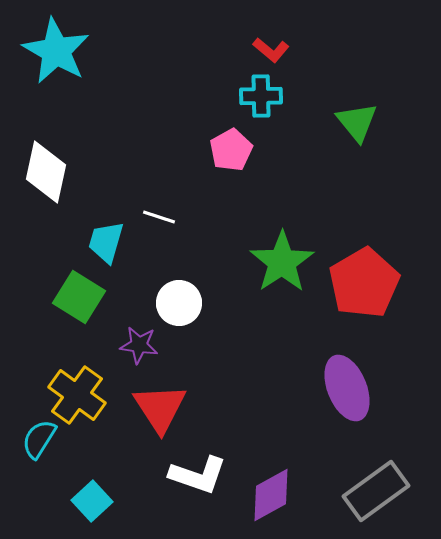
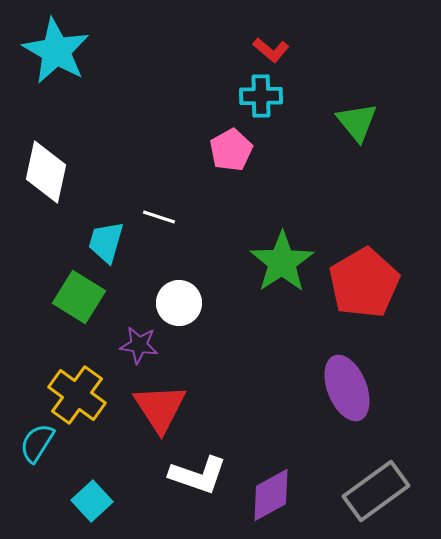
cyan semicircle: moved 2 px left, 4 px down
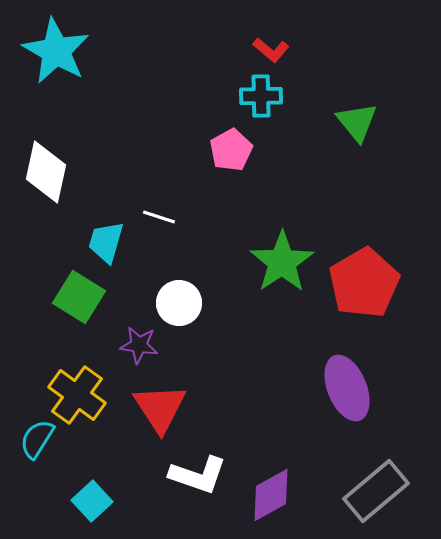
cyan semicircle: moved 4 px up
gray rectangle: rotated 4 degrees counterclockwise
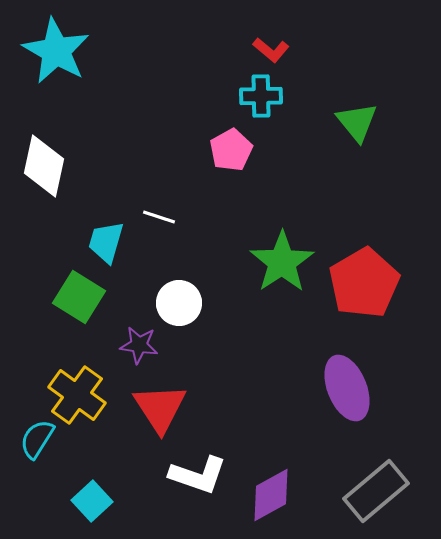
white diamond: moved 2 px left, 6 px up
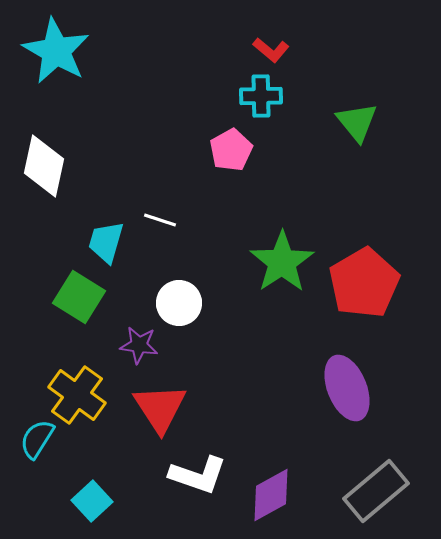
white line: moved 1 px right, 3 px down
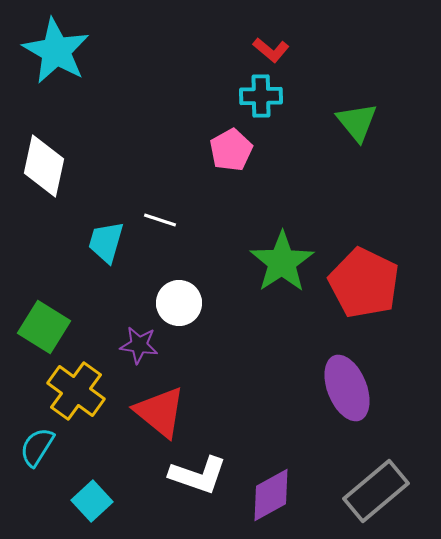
red pentagon: rotated 16 degrees counterclockwise
green square: moved 35 px left, 30 px down
yellow cross: moved 1 px left, 4 px up
red triangle: moved 4 px down; rotated 18 degrees counterclockwise
cyan semicircle: moved 8 px down
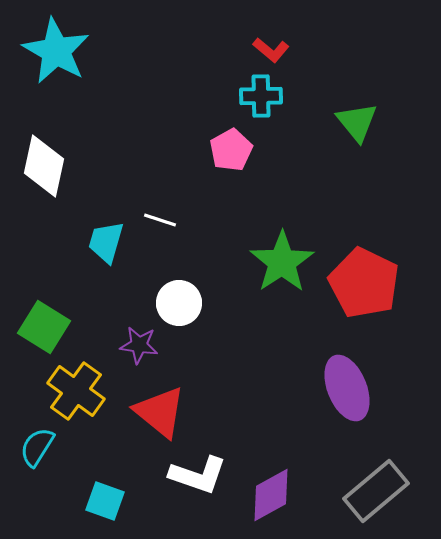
cyan square: moved 13 px right; rotated 27 degrees counterclockwise
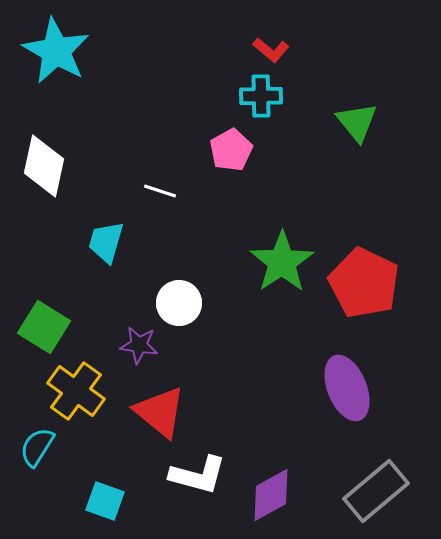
white line: moved 29 px up
white L-shape: rotated 4 degrees counterclockwise
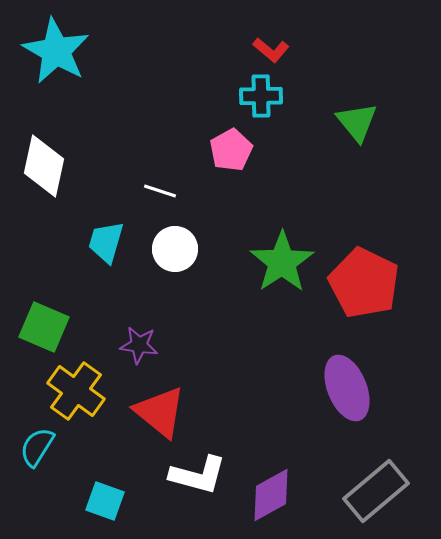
white circle: moved 4 px left, 54 px up
green square: rotated 9 degrees counterclockwise
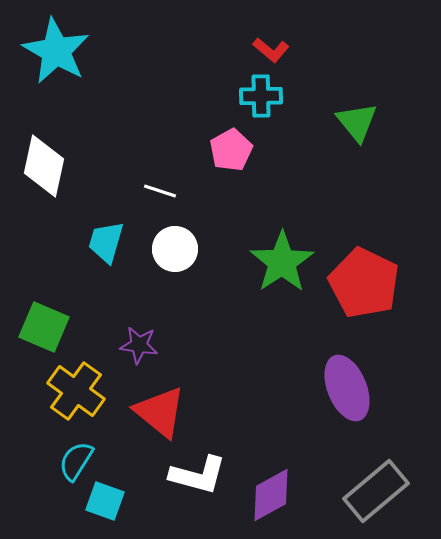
cyan semicircle: moved 39 px right, 14 px down
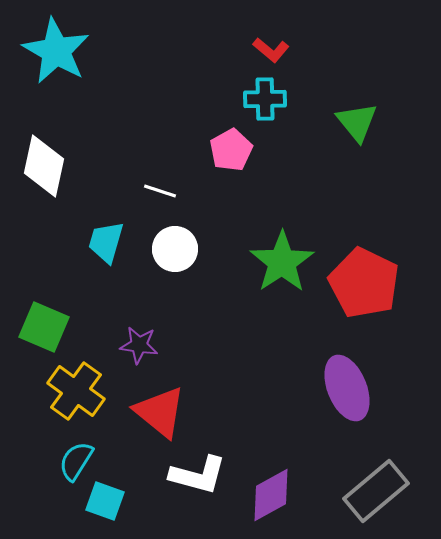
cyan cross: moved 4 px right, 3 px down
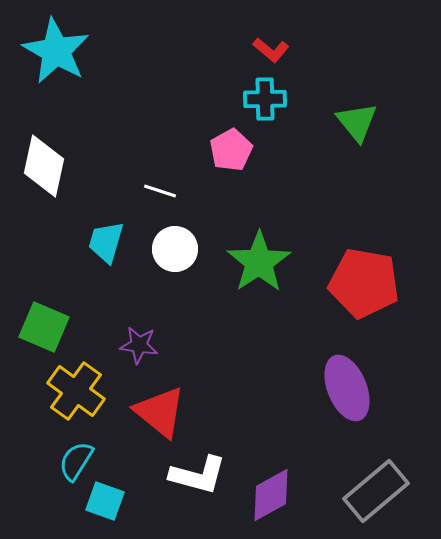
green star: moved 23 px left
red pentagon: rotated 16 degrees counterclockwise
